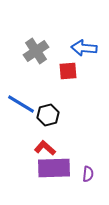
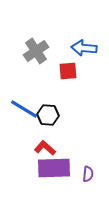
blue line: moved 3 px right, 5 px down
black hexagon: rotated 20 degrees clockwise
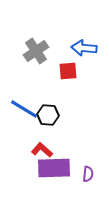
red L-shape: moved 3 px left, 2 px down
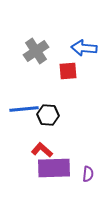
blue line: rotated 36 degrees counterclockwise
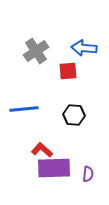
black hexagon: moved 26 px right
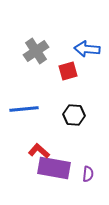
blue arrow: moved 3 px right, 1 px down
red square: rotated 12 degrees counterclockwise
red L-shape: moved 3 px left, 1 px down
purple rectangle: rotated 12 degrees clockwise
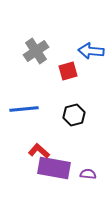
blue arrow: moved 4 px right, 2 px down
black hexagon: rotated 20 degrees counterclockwise
purple semicircle: rotated 91 degrees counterclockwise
